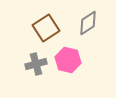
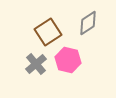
brown square: moved 2 px right, 4 px down
gray cross: rotated 25 degrees counterclockwise
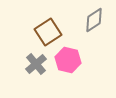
gray diamond: moved 6 px right, 3 px up
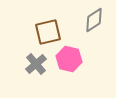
brown square: rotated 20 degrees clockwise
pink hexagon: moved 1 px right, 1 px up
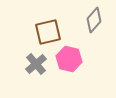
gray diamond: rotated 15 degrees counterclockwise
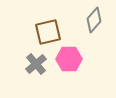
pink hexagon: rotated 15 degrees counterclockwise
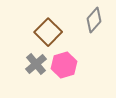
brown square: rotated 32 degrees counterclockwise
pink hexagon: moved 5 px left, 6 px down; rotated 15 degrees counterclockwise
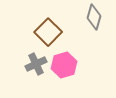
gray diamond: moved 3 px up; rotated 25 degrees counterclockwise
gray cross: rotated 15 degrees clockwise
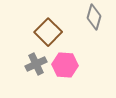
pink hexagon: moved 1 px right; rotated 20 degrees clockwise
